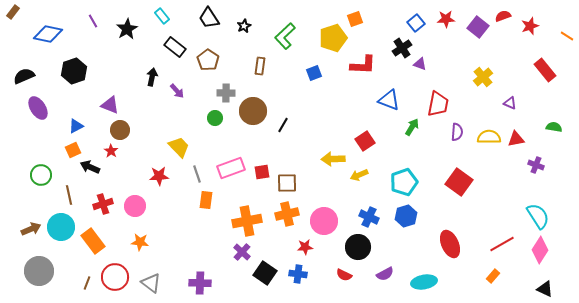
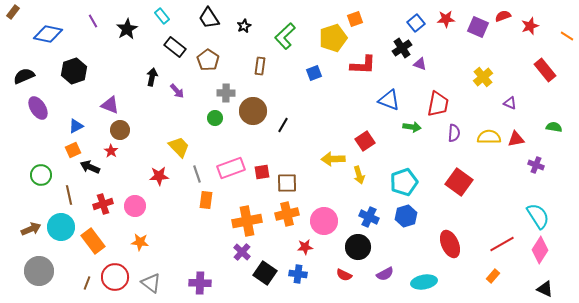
purple square at (478, 27): rotated 15 degrees counterclockwise
green arrow at (412, 127): rotated 66 degrees clockwise
purple semicircle at (457, 132): moved 3 px left, 1 px down
yellow arrow at (359, 175): rotated 84 degrees counterclockwise
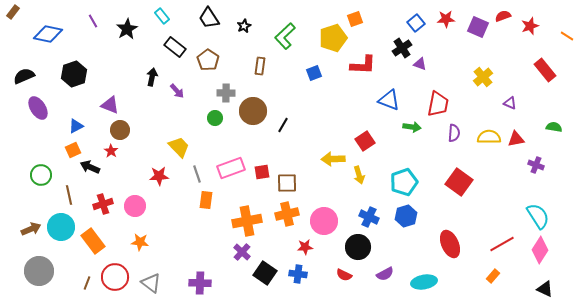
black hexagon at (74, 71): moved 3 px down
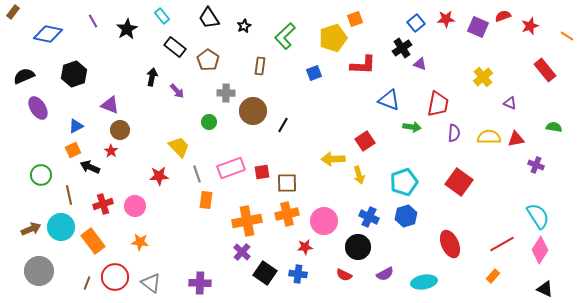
green circle at (215, 118): moved 6 px left, 4 px down
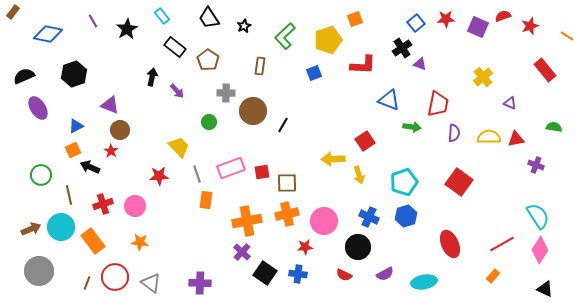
yellow pentagon at (333, 38): moved 5 px left, 2 px down
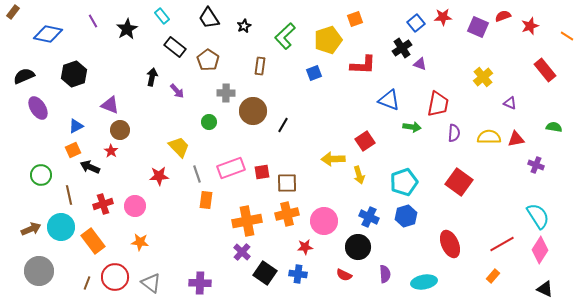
red star at (446, 19): moved 3 px left, 2 px up
purple semicircle at (385, 274): rotated 66 degrees counterclockwise
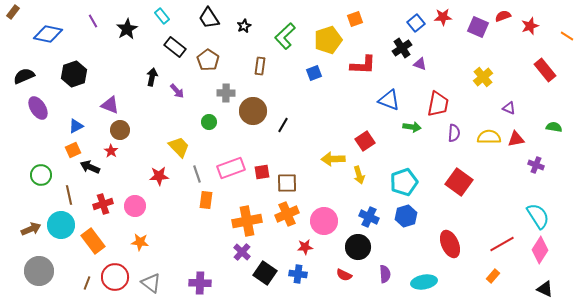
purple triangle at (510, 103): moved 1 px left, 5 px down
orange cross at (287, 214): rotated 10 degrees counterclockwise
cyan circle at (61, 227): moved 2 px up
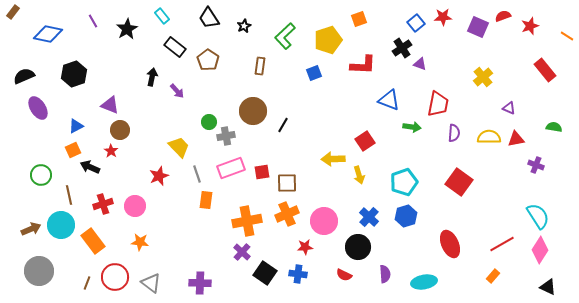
orange square at (355, 19): moved 4 px right
gray cross at (226, 93): moved 43 px down; rotated 12 degrees counterclockwise
red star at (159, 176): rotated 18 degrees counterclockwise
blue cross at (369, 217): rotated 18 degrees clockwise
black triangle at (545, 289): moved 3 px right, 2 px up
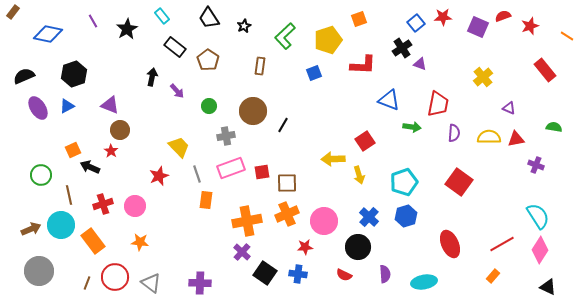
green circle at (209, 122): moved 16 px up
blue triangle at (76, 126): moved 9 px left, 20 px up
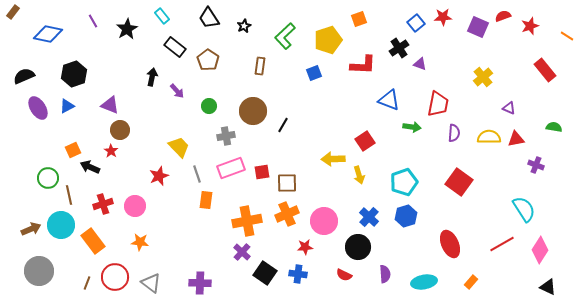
black cross at (402, 48): moved 3 px left
green circle at (41, 175): moved 7 px right, 3 px down
cyan semicircle at (538, 216): moved 14 px left, 7 px up
orange rectangle at (493, 276): moved 22 px left, 6 px down
